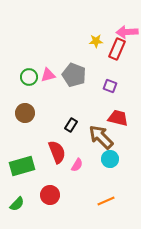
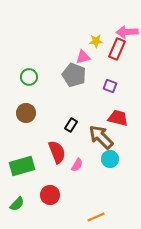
pink triangle: moved 35 px right, 18 px up
brown circle: moved 1 px right
orange line: moved 10 px left, 16 px down
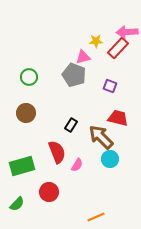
red rectangle: moved 1 px right, 1 px up; rotated 20 degrees clockwise
red circle: moved 1 px left, 3 px up
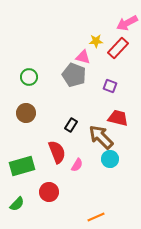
pink arrow: moved 9 px up; rotated 25 degrees counterclockwise
pink triangle: rotated 28 degrees clockwise
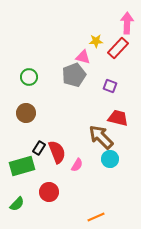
pink arrow: rotated 120 degrees clockwise
gray pentagon: rotated 30 degrees clockwise
black rectangle: moved 32 px left, 23 px down
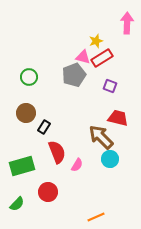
yellow star: rotated 16 degrees counterclockwise
red rectangle: moved 16 px left, 10 px down; rotated 15 degrees clockwise
black rectangle: moved 5 px right, 21 px up
red circle: moved 1 px left
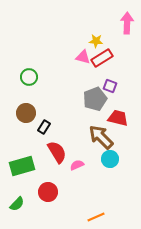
yellow star: rotated 24 degrees clockwise
gray pentagon: moved 21 px right, 24 px down
red semicircle: rotated 10 degrees counterclockwise
pink semicircle: rotated 144 degrees counterclockwise
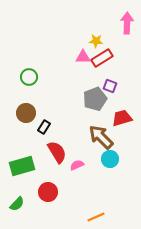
pink triangle: rotated 14 degrees counterclockwise
red trapezoid: moved 4 px right; rotated 30 degrees counterclockwise
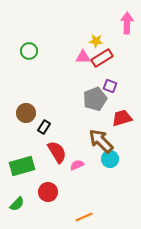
green circle: moved 26 px up
brown arrow: moved 4 px down
orange line: moved 12 px left
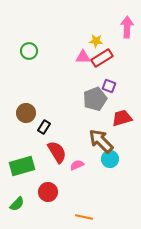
pink arrow: moved 4 px down
purple square: moved 1 px left
orange line: rotated 36 degrees clockwise
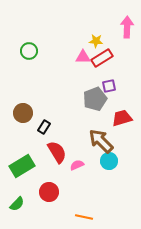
purple square: rotated 32 degrees counterclockwise
brown circle: moved 3 px left
cyan circle: moved 1 px left, 2 px down
green rectangle: rotated 15 degrees counterclockwise
red circle: moved 1 px right
